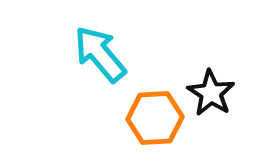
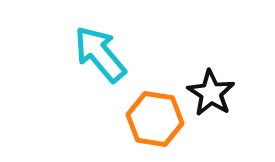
orange hexagon: moved 1 px down; rotated 12 degrees clockwise
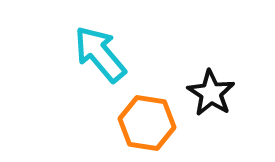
orange hexagon: moved 8 px left, 4 px down
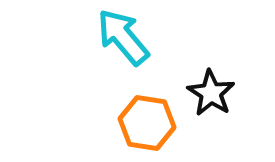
cyan arrow: moved 23 px right, 17 px up
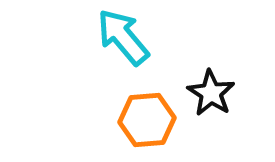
orange hexagon: moved 3 px up; rotated 14 degrees counterclockwise
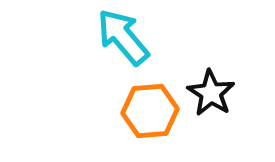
orange hexagon: moved 3 px right, 9 px up
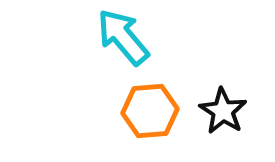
black star: moved 12 px right, 18 px down
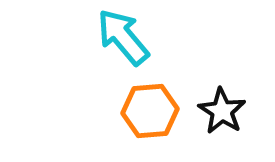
black star: moved 1 px left
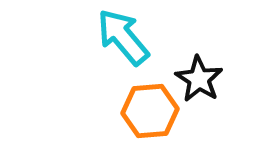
black star: moved 23 px left, 32 px up
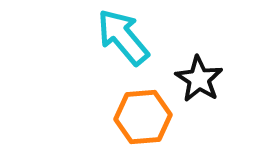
orange hexagon: moved 7 px left, 6 px down
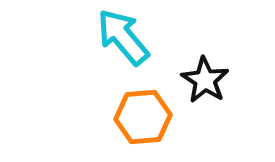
black star: moved 6 px right, 1 px down
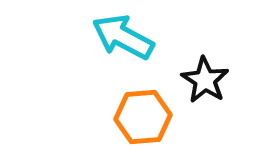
cyan arrow: rotated 22 degrees counterclockwise
